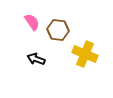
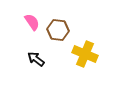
black arrow: rotated 18 degrees clockwise
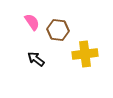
yellow cross: rotated 30 degrees counterclockwise
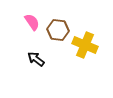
yellow cross: moved 9 px up; rotated 30 degrees clockwise
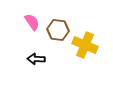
black arrow: rotated 36 degrees counterclockwise
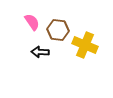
black arrow: moved 4 px right, 7 px up
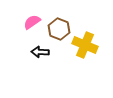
pink semicircle: rotated 90 degrees counterclockwise
brown hexagon: moved 1 px right, 1 px up; rotated 15 degrees clockwise
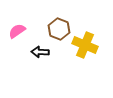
pink semicircle: moved 15 px left, 9 px down
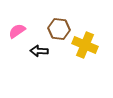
brown hexagon: rotated 15 degrees counterclockwise
black arrow: moved 1 px left, 1 px up
